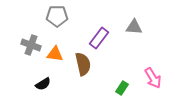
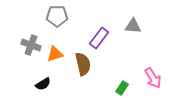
gray triangle: moved 1 px left, 1 px up
orange triangle: rotated 24 degrees counterclockwise
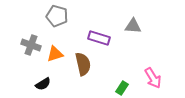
gray pentagon: rotated 15 degrees clockwise
purple rectangle: rotated 70 degrees clockwise
